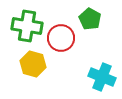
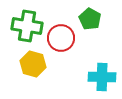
cyan cross: rotated 20 degrees counterclockwise
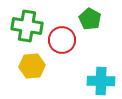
red circle: moved 1 px right, 2 px down
yellow hexagon: moved 1 px left, 2 px down; rotated 20 degrees counterclockwise
cyan cross: moved 1 px left, 4 px down
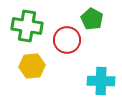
green pentagon: moved 2 px right
red circle: moved 5 px right
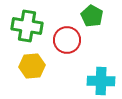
green pentagon: moved 3 px up
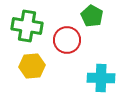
cyan cross: moved 3 px up
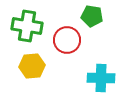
green pentagon: rotated 20 degrees counterclockwise
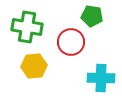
green cross: moved 1 px down
red circle: moved 4 px right, 2 px down
yellow hexagon: moved 2 px right
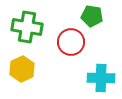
yellow hexagon: moved 12 px left, 3 px down; rotated 20 degrees counterclockwise
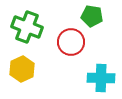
green cross: rotated 12 degrees clockwise
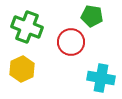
cyan cross: rotated 8 degrees clockwise
